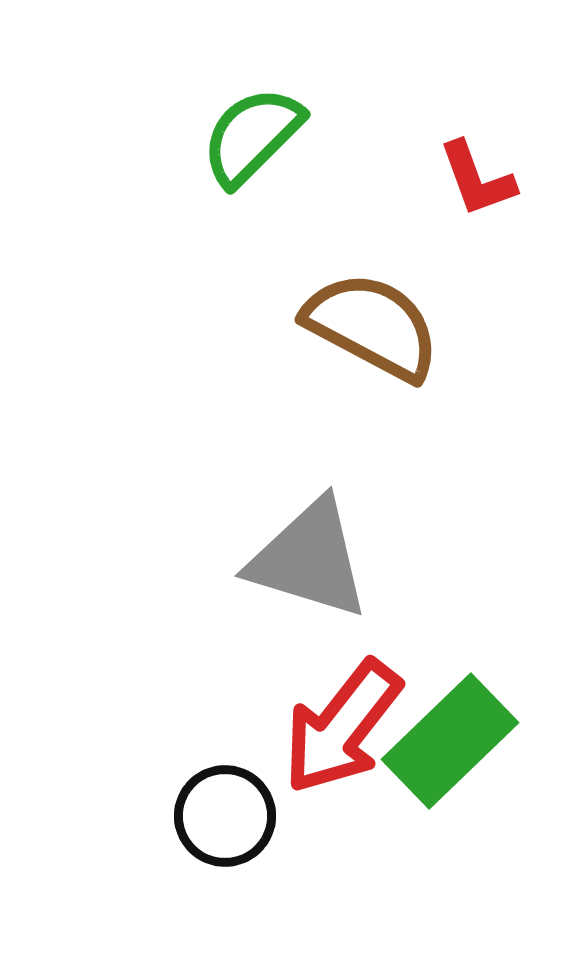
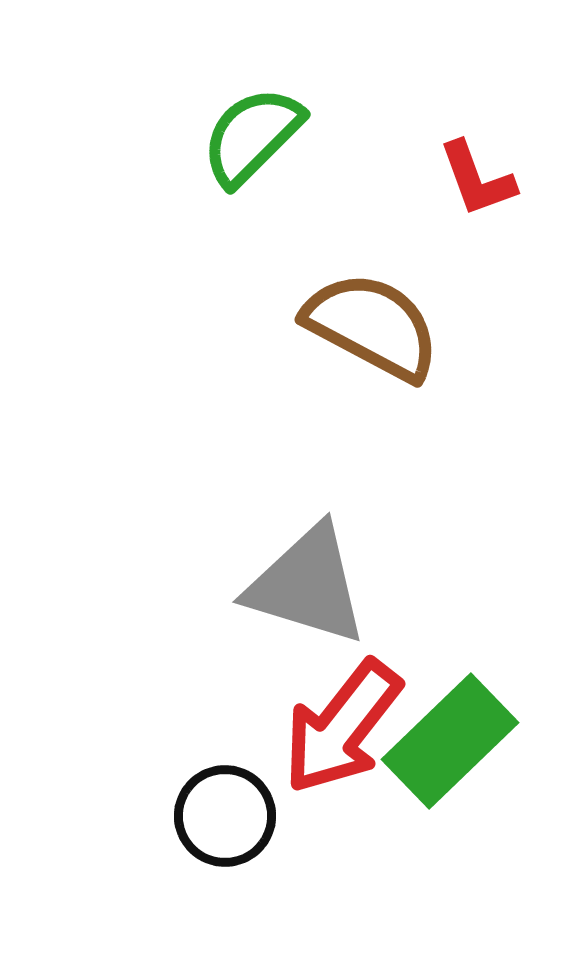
gray triangle: moved 2 px left, 26 px down
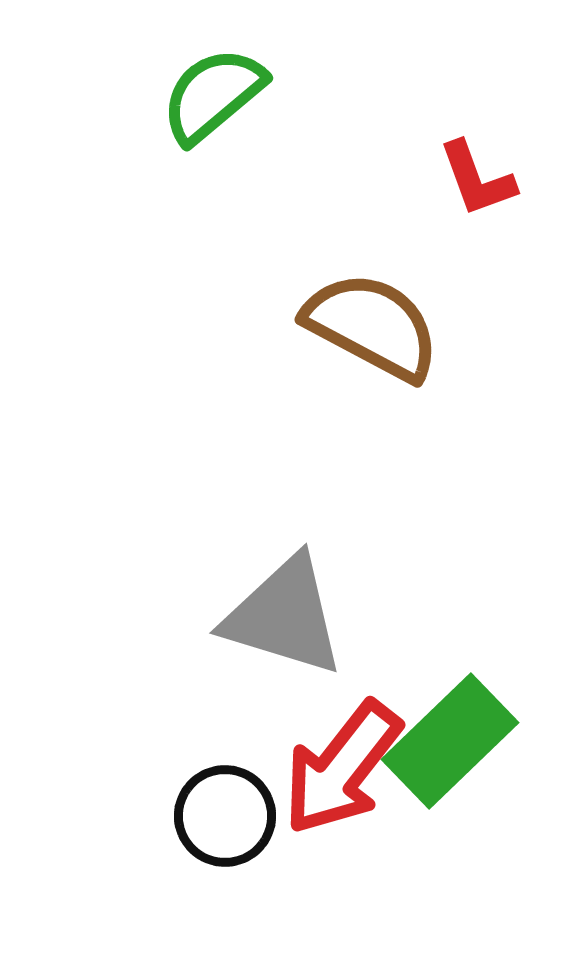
green semicircle: moved 39 px left, 41 px up; rotated 5 degrees clockwise
gray triangle: moved 23 px left, 31 px down
red arrow: moved 41 px down
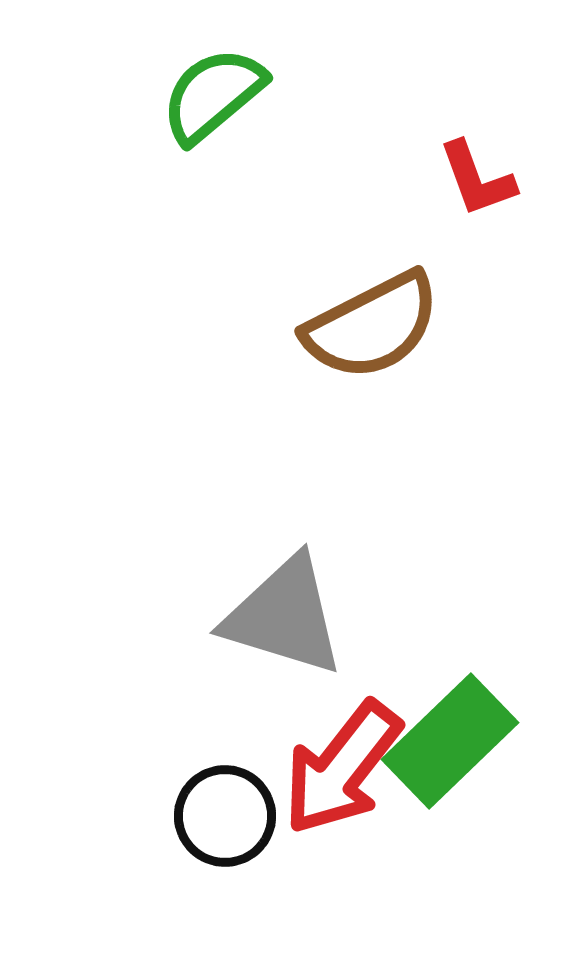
brown semicircle: rotated 125 degrees clockwise
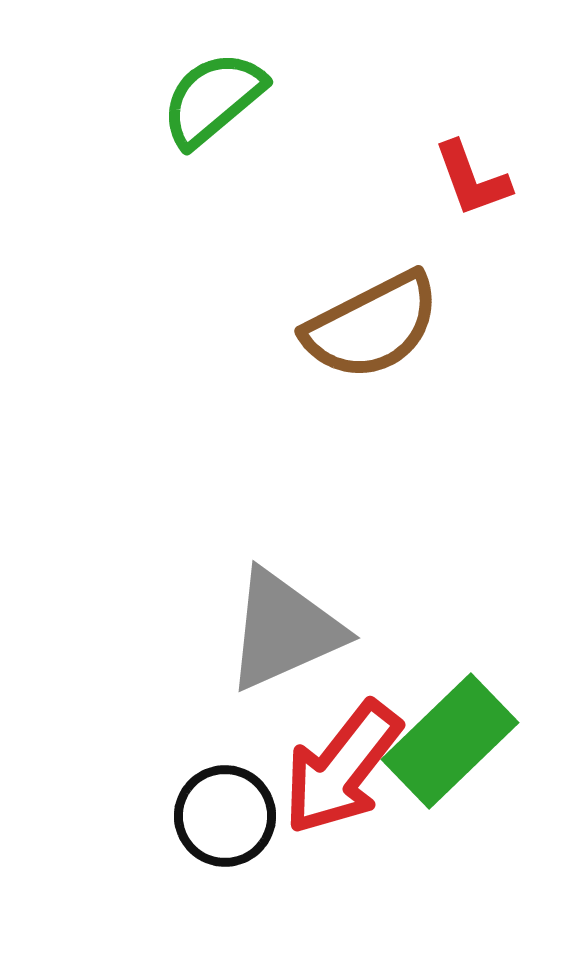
green semicircle: moved 4 px down
red L-shape: moved 5 px left
gray triangle: moved 14 px down; rotated 41 degrees counterclockwise
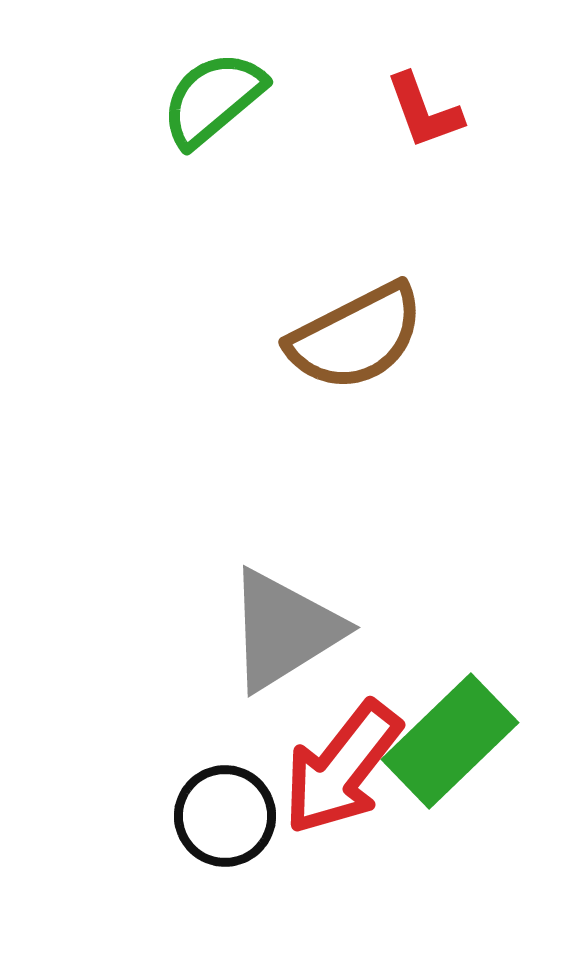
red L-shape: moved 48 px left, 68 px up
brown semicircle: moved 16 px left, 11 px down
gray triangle: rotated 8 degrees counterclockwise
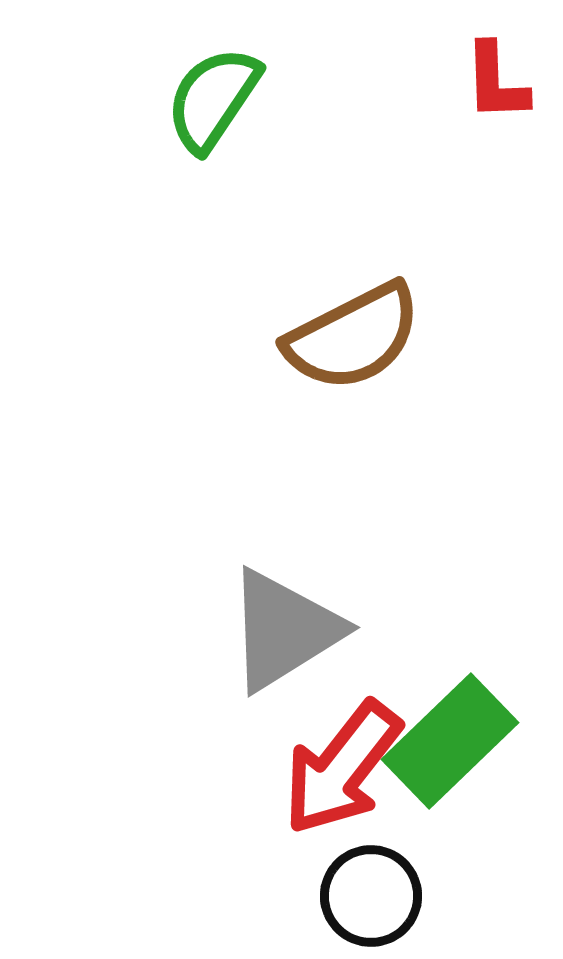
green semicircle: rotated 16 degrees counterclockwise
red L-shape: moved 72 px right, 29 px up; rotated 18 degrees clockwise
brown semicircle: moved 3 px left
black circle: moved 146 px right, 80 px down
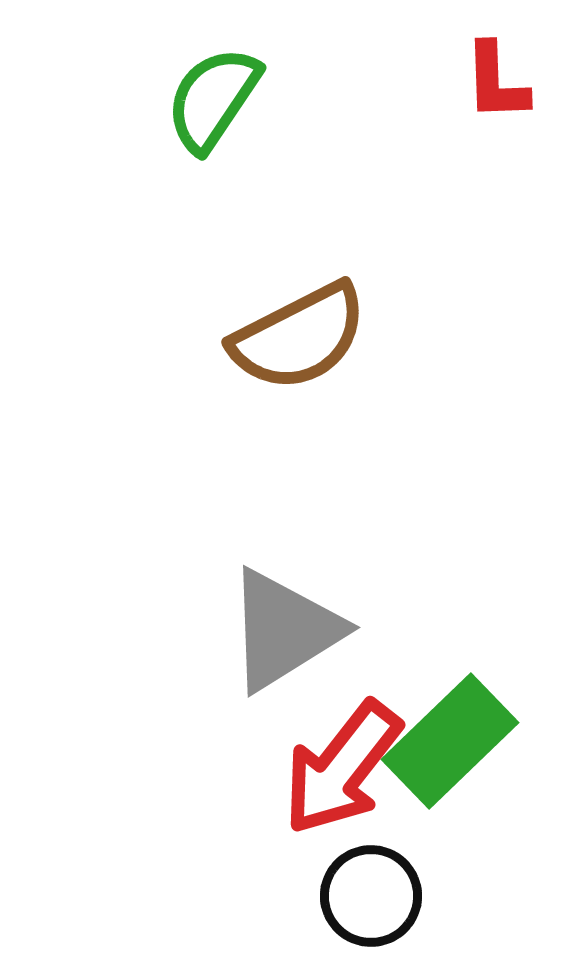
brown semicircle: moved 54 px left
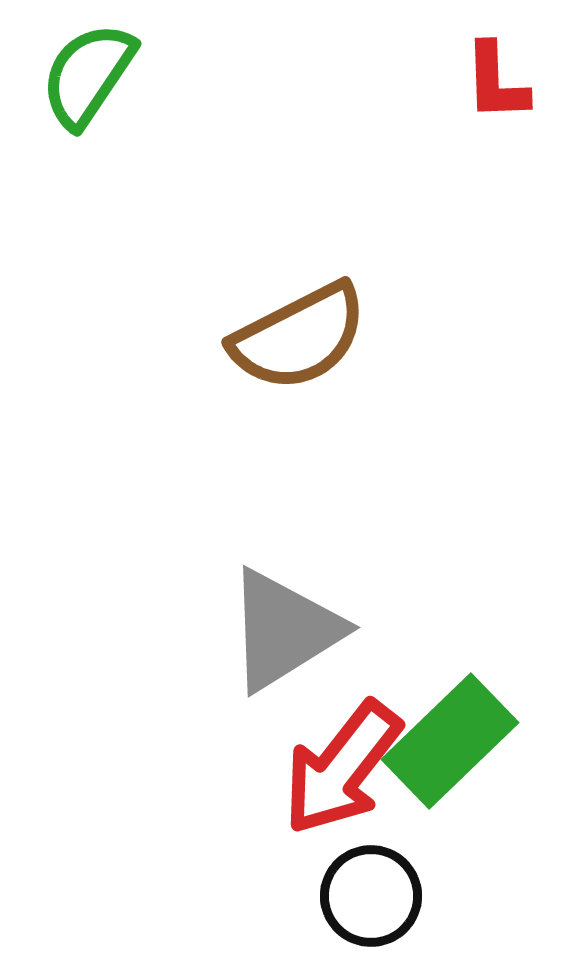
green semicircle: moved 125 px left, 24 px up
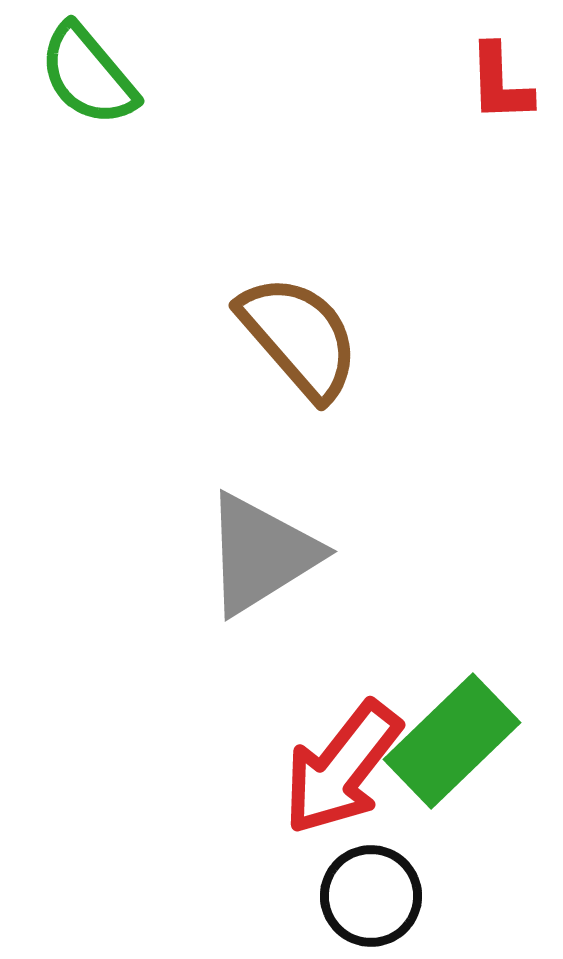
green semicircle: rotated 74 degrees counterclockwise
red L-shape: moved 4 px right, 1 px down
brown semicircle: rotated 104 degrees counterclockwise
gray triangle: moved 23 px left, 76 px up
green rectangle: moved 2 px right
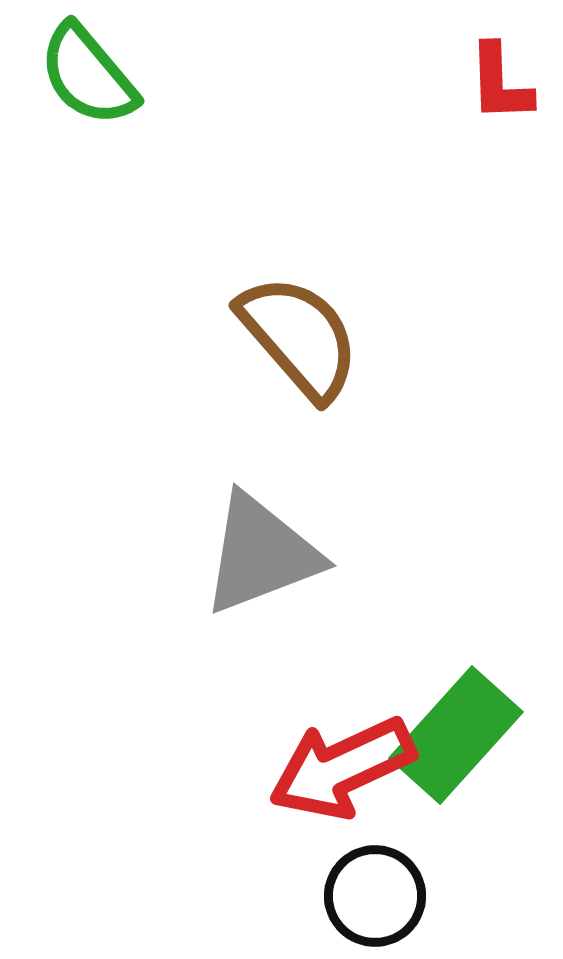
gray triangle: rotated 11 degrees clockwise
green rectangle: moved 4 px right, 6 px up; rotated 4 degrees counterclockwise
red arrow: rotated 27 degrees clockwise
black circle: moved 4 px right
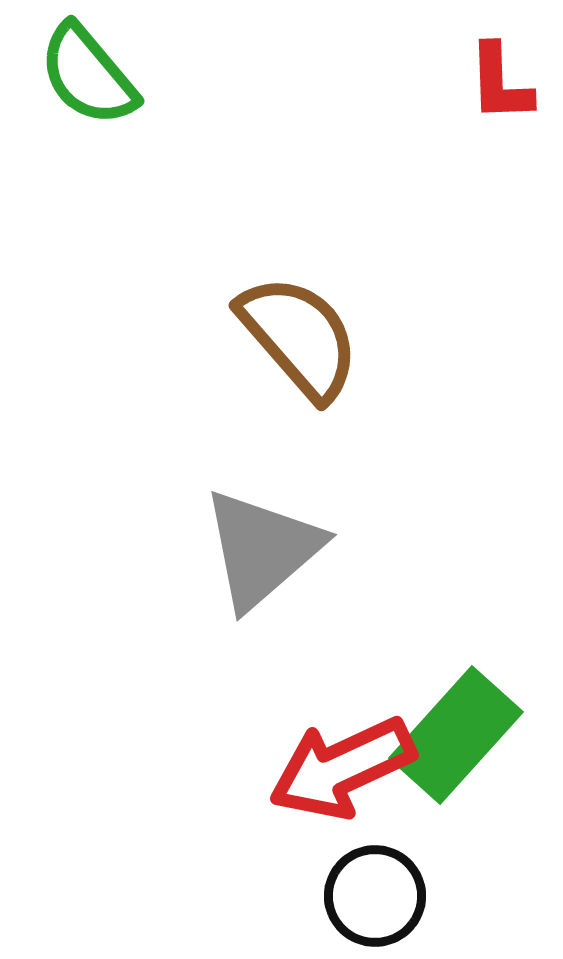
gray triangle: moved 1 px right, 5 px up; rotated 20 degrees counterclockwise
